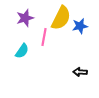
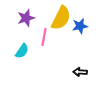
purple star: moved 1 px right
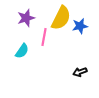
black arrow: rotated 24 degrees counterclockwise
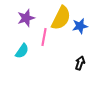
black arrow: moved 9 px up; rotated 128 degrees clockwise
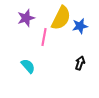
cyan semicircle: moved 6 px right, 15 px down; rotated 77 degrees counterclockwise
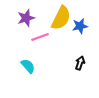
pink line: moved 4 px left; rotated 60 degrees clockwise
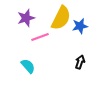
black arrow: moved 1 px up
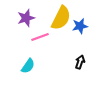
cyan semicircle: rotated 77 degrees clockwise
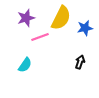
blue star: moved 5 px right, 2 px down
cyan semicircle: moved 3 px left, 1 px up
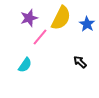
purple star: moved 3 px right
blue star: moved 2 px right, 4 px up; rotated 28 degrees counterclockwise
pink line: rotated 30 degrees counterclockwise
black arrow: rotated 64 degrees counterclockwise
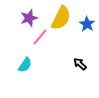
black arrow: moved 2 px down
